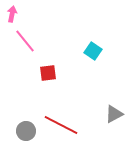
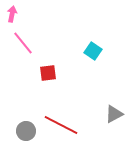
pink line: moved 2 px left, 2 px down
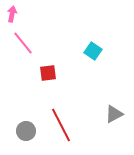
red line: rotated 36 degrees clockwise
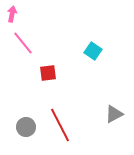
red line: moved 1 px left
gray circle: moved 4 px up
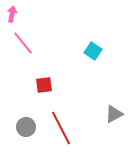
red square: moved 4 px left, 12 px down
red line: moved 1 px right, 3 px down
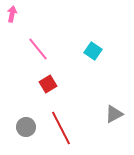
pink line: moved 15 px right, 6 px down
red square: moved 4 px right, 1 px up; rotated 24 degrees counterclockwise
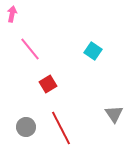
pink line: moved 8 px left
gray triangle: rotated 36 degrees counterclockwise
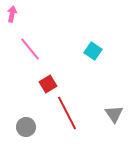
red line: moved 6 px right, 15 px up
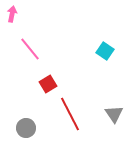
cyan square: moved 12 px right
red line: moved 3 px right, 1 px down
gray circle: moved 1 px down
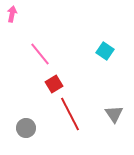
pink line: moved 10 px right, 5 px down
red square: moved 6 px right
